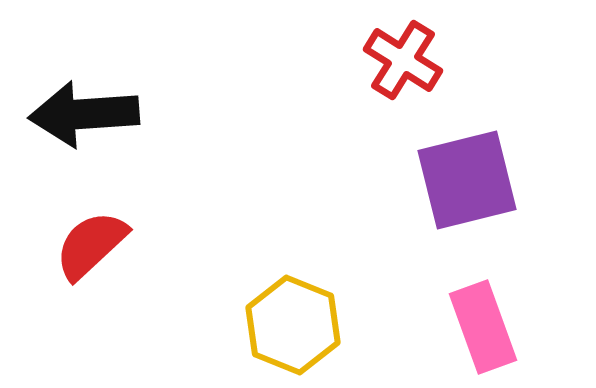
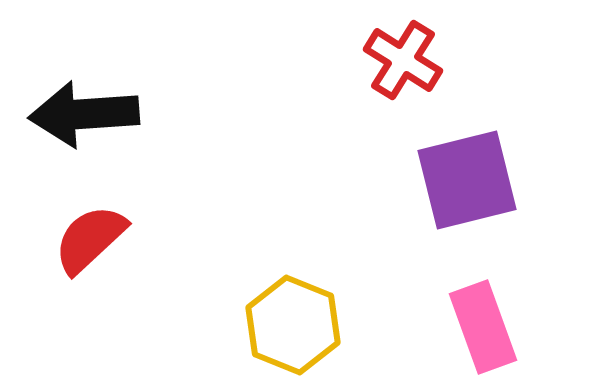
red semicircle: moved 1 px left, 6 px up
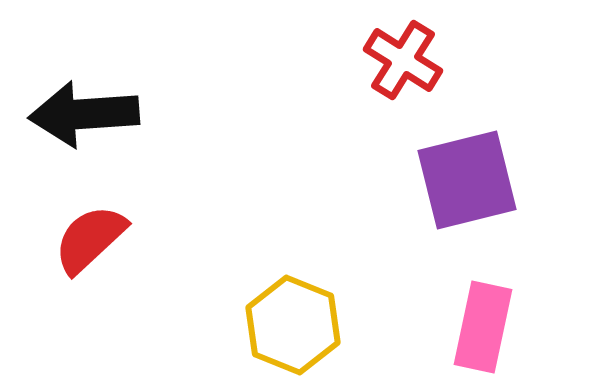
pink rectangle: rotated 32 degrees clockwise
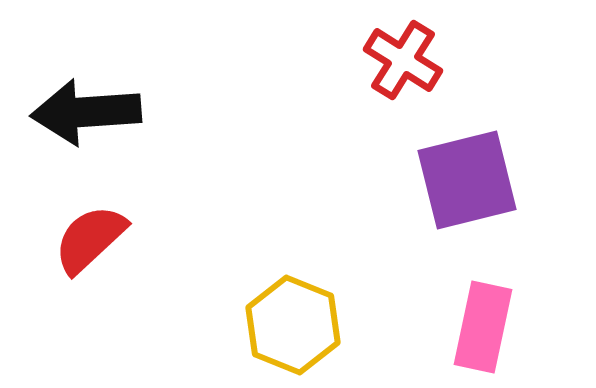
black arrow: moved 2 px right, 2 px up
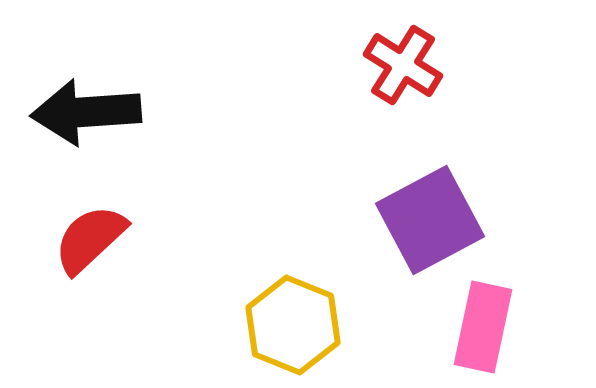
red cross: moved 5 px down
purple square: moved 37 px left, 40 px down; rotated 14 degrees counterclockwise
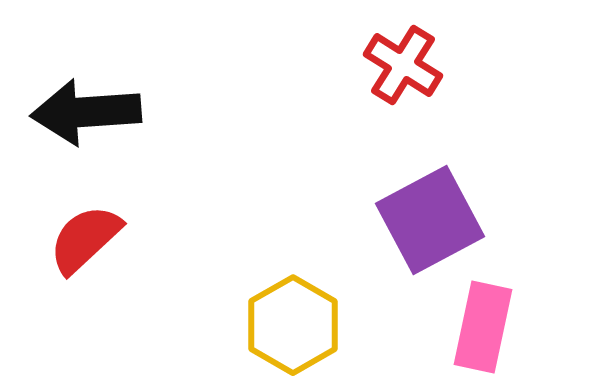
red semicircle: moved 5 px left
yellow hexagon: rotated 8 degrees clockwise
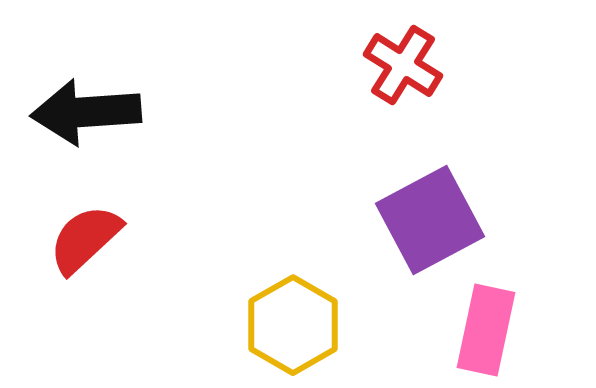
pink rectangle: moved 3 px right, 3 px down
